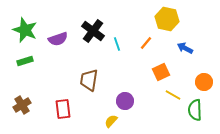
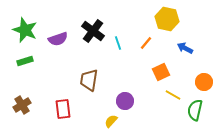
cyan line: moved 1 px right, 1 px up
green semicircle: rotated 15 degrees clockwise
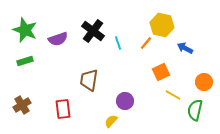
yellow hexagon: moved 5 px left, 6 px down
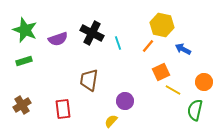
black cross: moved 1 px left, 2 px down; rotated 10 degrees counterclockwise
orange line: moved 2 px right, 3 px down
blue arrow: moved 2 px left, 1 px down
green rectangle: moved 1 px left
yellow line: moved 5 px up
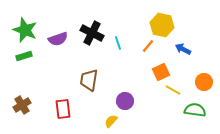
green rectangle: moved 5 px up
green semicircle: rotated 85 degrees clockwise
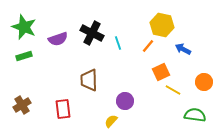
green star: moved 1 px left, 3 px up
brown trapezoid: rotated 10 degrees counterclockwise
green semicircle: moved 5 px down
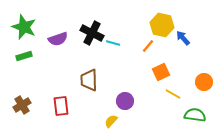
cyan line: moved 5 px left; rotated 56 degrees counterclockwise
blue arrow: moved 11 px up; rotated 21 degrees clockwise
yellow line: moved 4 px down
red rectangle: moved 2 px left, 3 px up
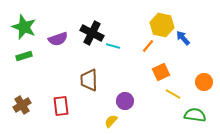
cyan line: moved 3 px down
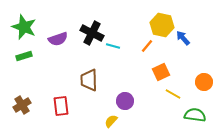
orange line: moved 1 px left
